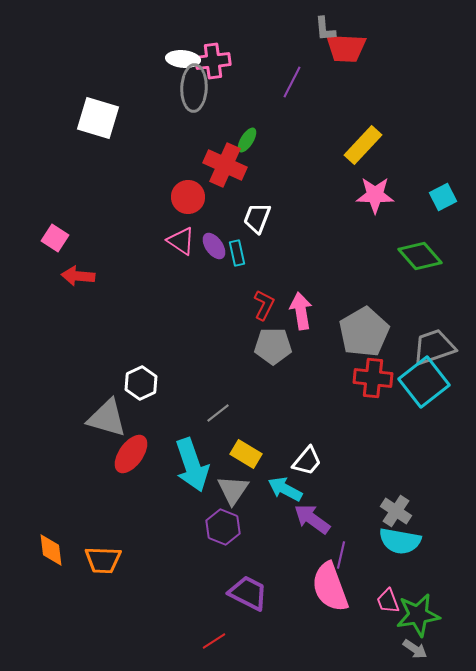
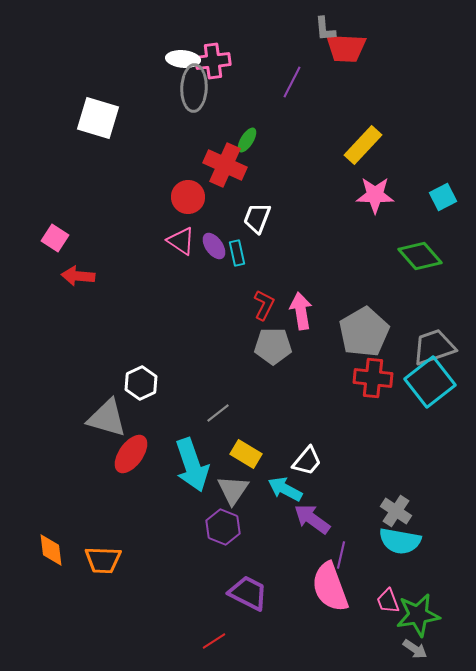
cyan square at (424, 382): moved 6 px right
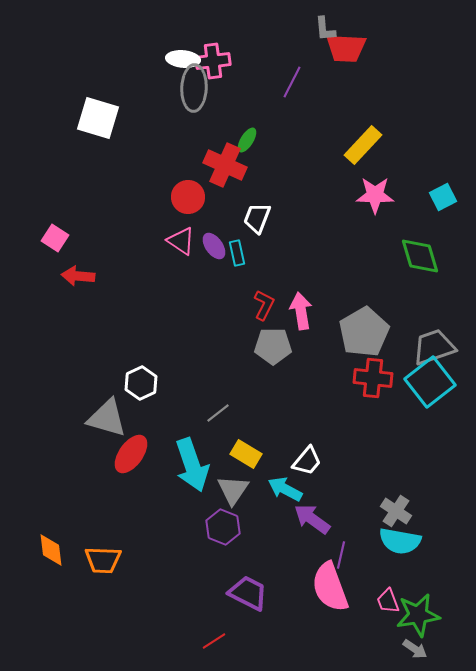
green diamond at (420, 256): rotated 24 degrees clockwise
